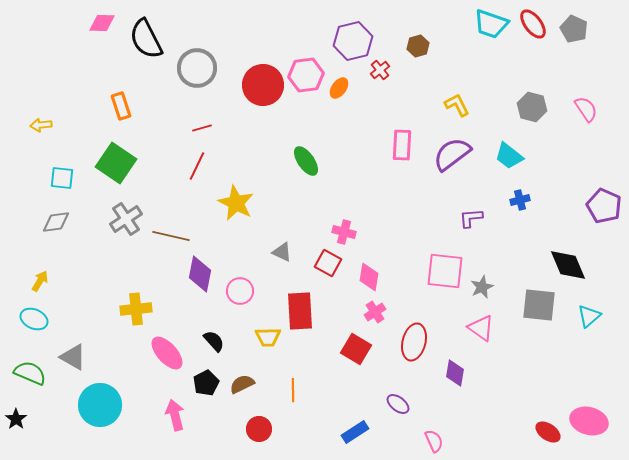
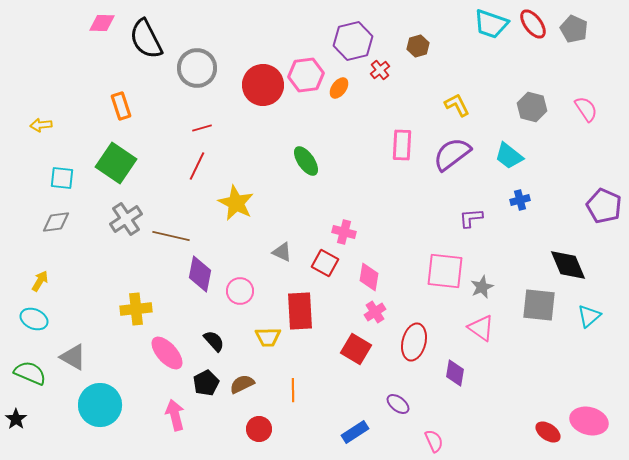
red square at (328, 263): moved 3 px left
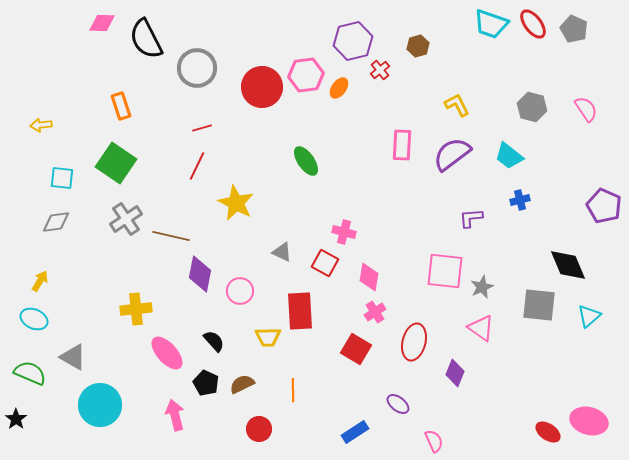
red circle at (263, 85): moved 1 px left, 2 px down
purple diamond at (455, 373): rotated 12 degrees clockwise
black pentagon at (206, 383): rotated 20 degrees counterclockwise
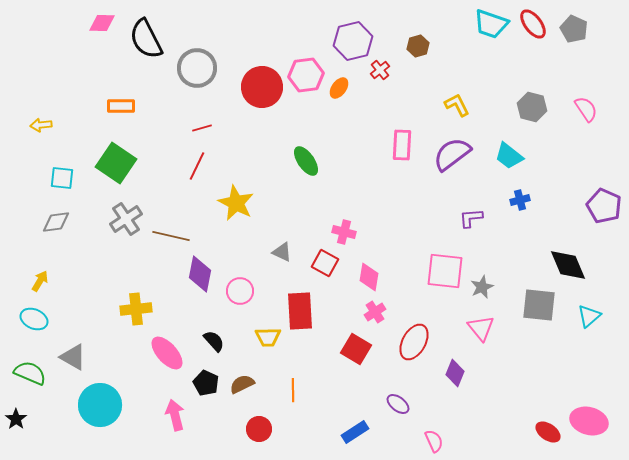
orange rectangle at (121, 106): rotated 72 degrees counterclockwise
pink triangle at (481, 328): rotated 16 degrees clockwise
red ellipse at (414, 342): rotated 15 degrees clockwise
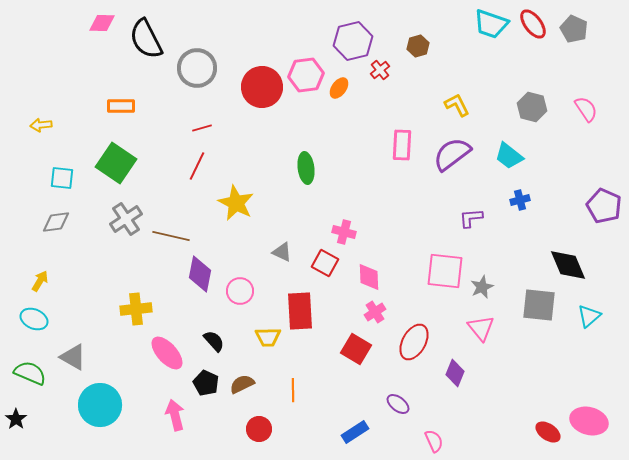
green ellipse at (306, 161): moved 7 px down; rotated 28 degrees clockwise
pink diamond at (369, 277): rotated 12 degrees counterclockwise
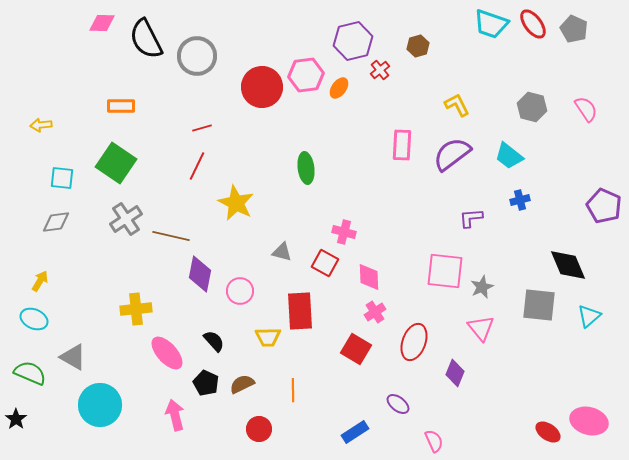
gray circle at (197, 68): moved 12 px up
gray triangle at (282, 252): rotated 10 degrees counterclockwise
red ellipse at (414, 342): rotated 9 degrees counterclockwise
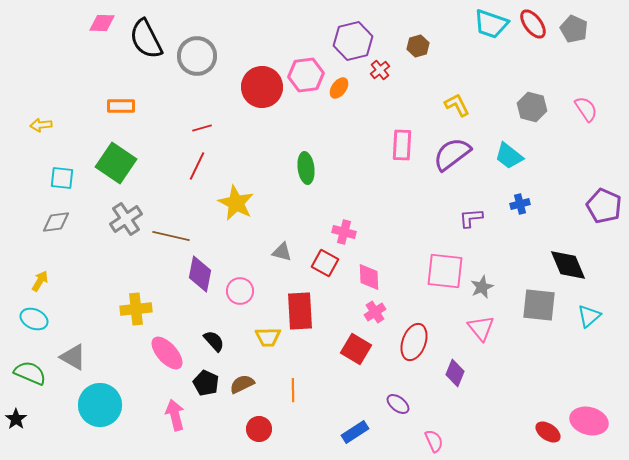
blue cross at (520, 200): moved 4 px down
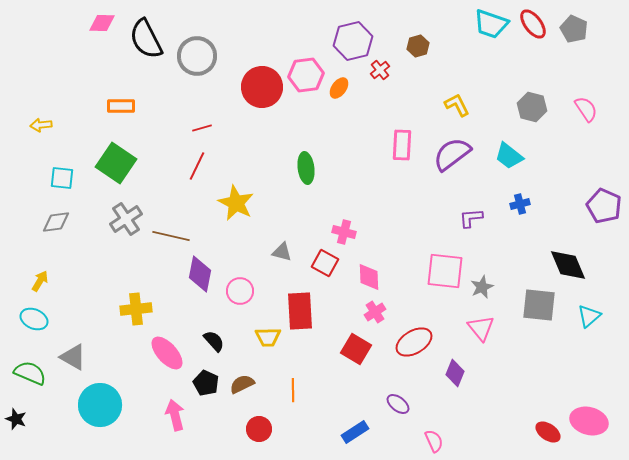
red ellipse at (414, 342): rotated 39 degrees clockwise
black star at (16, 419): rotated 15 degrees counterclockwise
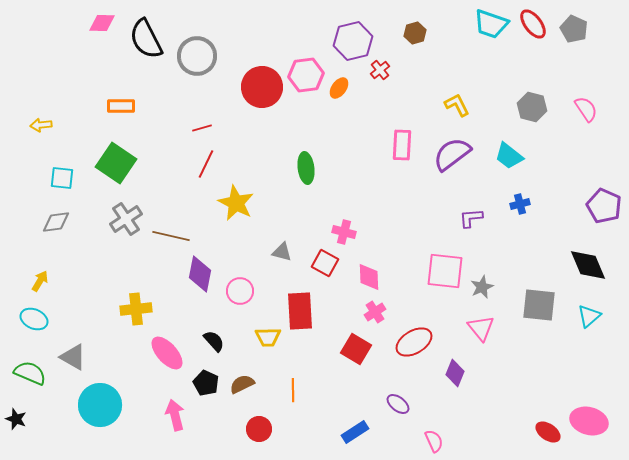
brown hexagon at (418, 46): moved 3 px left, 13 px up
red line at (197, 166): moved 9 px right, 2 px up
black diamond at (568, 265): moved 20 px right
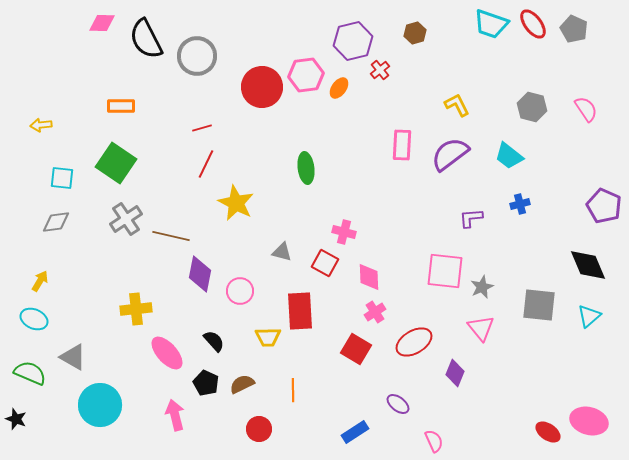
purple semicircle at (452, 154): moved 2 px left
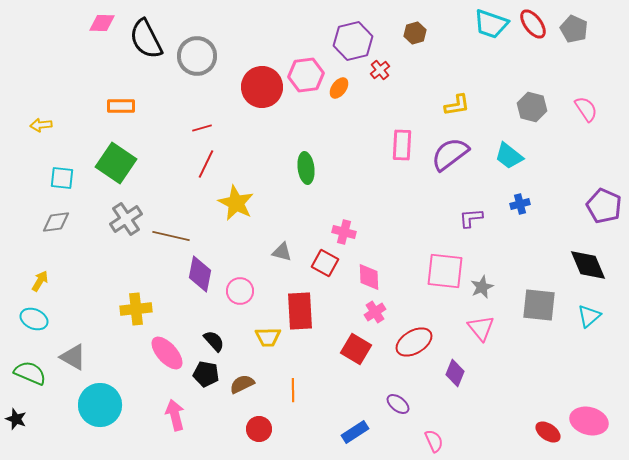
yellow L-shape at (457, 105): rotated 108 degrees clockwise
black pentagon at (206, 383): moved 9 px up; rotated 15 degrees counterclockwise
